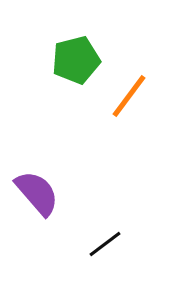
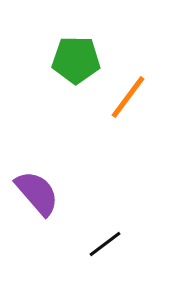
green pentagon: rotated 15 degrees clockwise
orange line: moved 1 px left, 1 px down
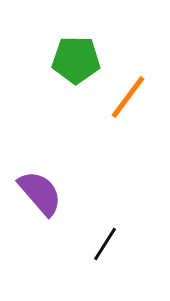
purple semicircle: moved 3 px right
black line: rotated 21 degrees counterclockwise
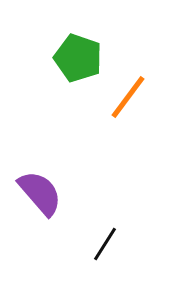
green pentagon: moved 2 px right, 2 px up; rotated 18 degrees clockwise
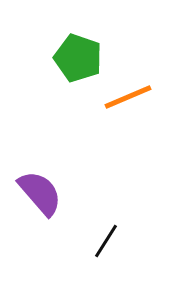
orange line: rotated 30 degrees clockwise
black line: moved 1 px right, 3 px up
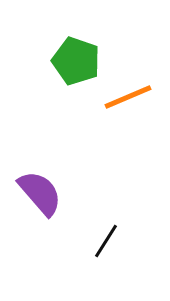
green pentagon: moved 2 px left, 3 px down
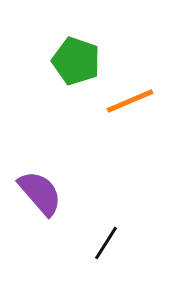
orange line: moved 2 px right, 4 px down
black line: moved 2 px down
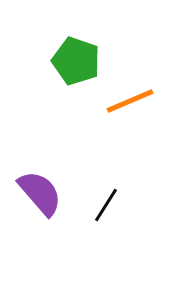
black line: moved 38 px up
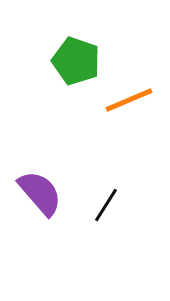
orange line: moved 1 px left, 1 px up
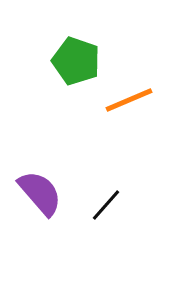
black line: rotated 9 degrees clockwise
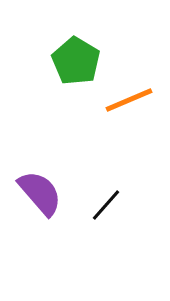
green pentagon: rotated 12 degrees clockwise
